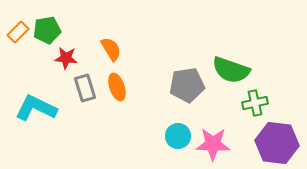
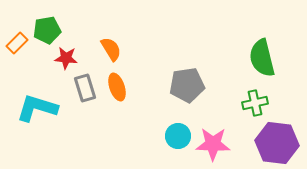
orange rectangle: moved 1 px left, 11 px down
green semicircle: moved 31 px right, 12 px up; rotated 57 degrees clockwise
cyan L-shape: moved 1 px right; rotated 9 degrees counterclockwise
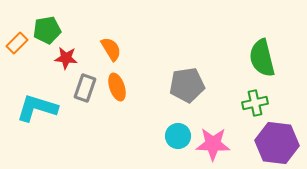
gray rectangle: rotated 36 degrees clockwise
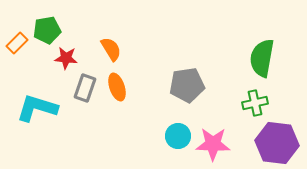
green semicircle: rotated 24 degrees clockwise
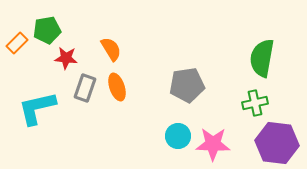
cyan L-shape: rotated 30 degrees counterclockwise
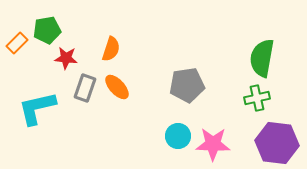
orange semicircle: rotated 50 degrees clockwise
orange ellipse: rotated 24 degrees counterclockwise
green cross: moved 2 px right, 5 px up
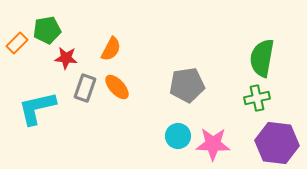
orange semicircle: rotated 10 degrees clockwise
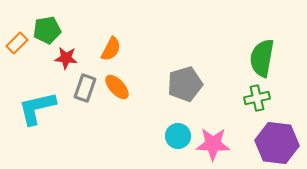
gray pentagon: moved 2 px left, 1 px up; rotated 8 degrees counterclockwise
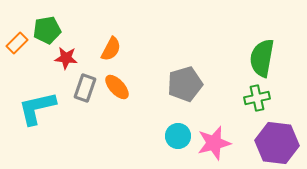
pink star: moved 1 px right, 1 px up; rotated 16 degrees counterclockwise
